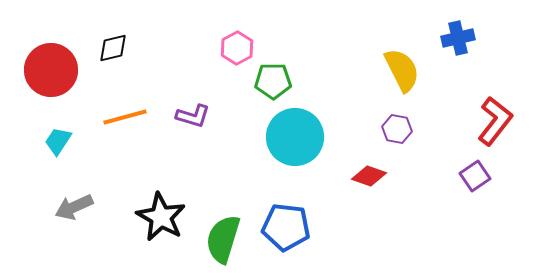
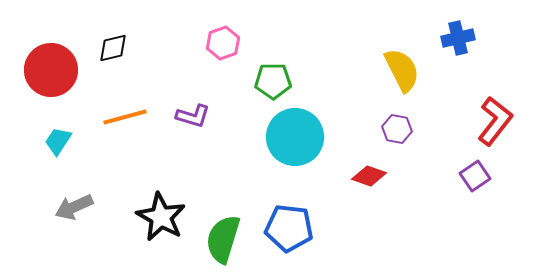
pink hexagon: moved 14 px left, 5 px up; rotated 8 degrees clockwise
blue pentagon: moved 3 px right, 1 px down
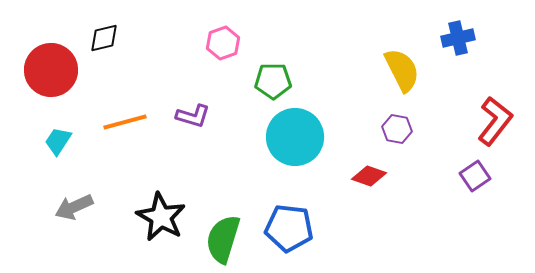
black diamond: moved 9 px left, 10 px up
orange line: moved 5 px down
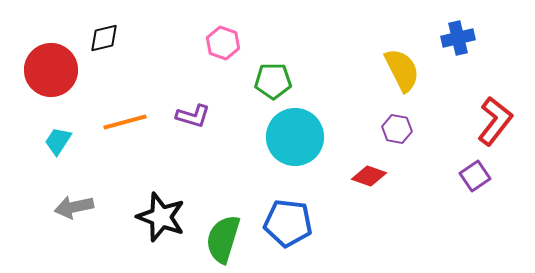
pink hexagon: rotated 20 degrees counterclockwise
gray arrow: rotated 12 degrees clockwise
black star: rotated 9 degrees counterclockwise
blue pentagon: moved 1 px left, 5 px up
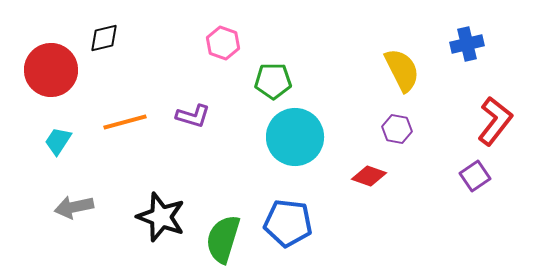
blue cross: moved 9 px right, 6 px down
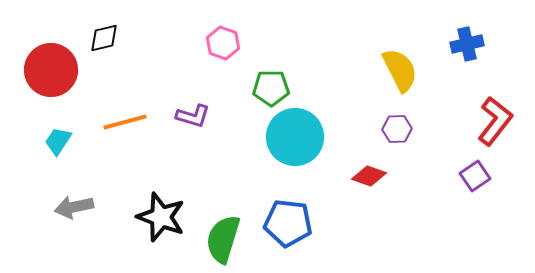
yellow semicircle: moved 2 px left
green pentagon: moved 2 px left, 7 px down
purple hexagon: rotated 12 degrees counterclockwise
